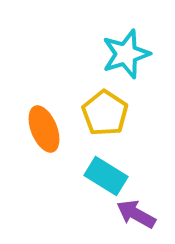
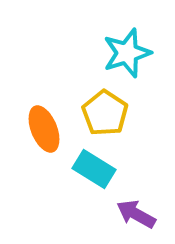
cyan star: moved 1 px right, 1 px up
cyan rectangle: moved 12 px left, 7 px up
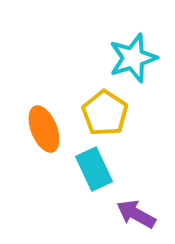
cyan star: moved 6 px right, 5 px down
cyan rectangle: rotated 33 degrees clockwise
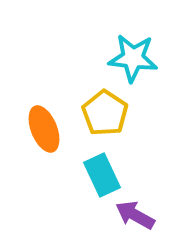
cyan star: rotated 24 degrees clockwise
cyan rectangle: moved 8 px right, 6 px down
purple arrow: moved 1 px left, 1 px down
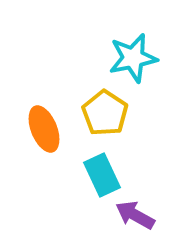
cyan star: rotated 18 degrees counterclockwise
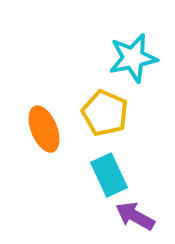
yellow pentagon: rotated 9 degrees counterclockwise
cyan rectangle: moved 7 px right
purple arrow: moved 1 px down
